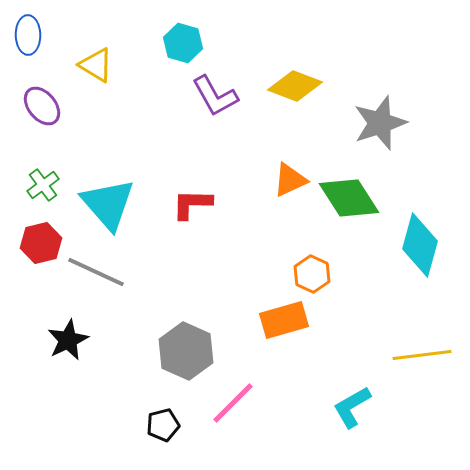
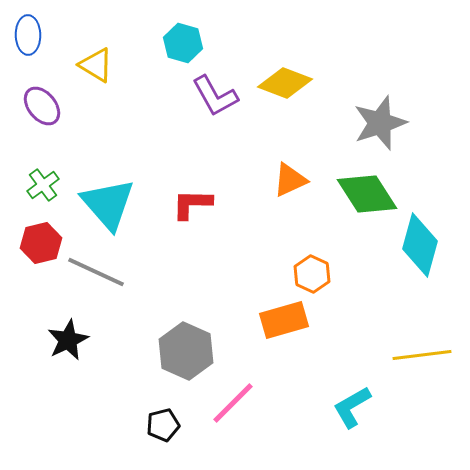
yellow diamond: moved 10 px left, 3 px up
green diamond: moved 18 px right, 4 px up
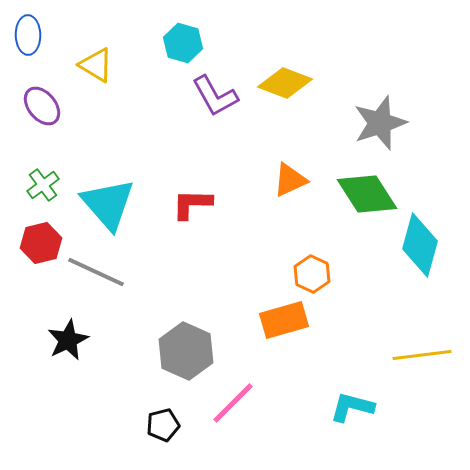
cyan L-shape: rotated 45 degrees clockwise
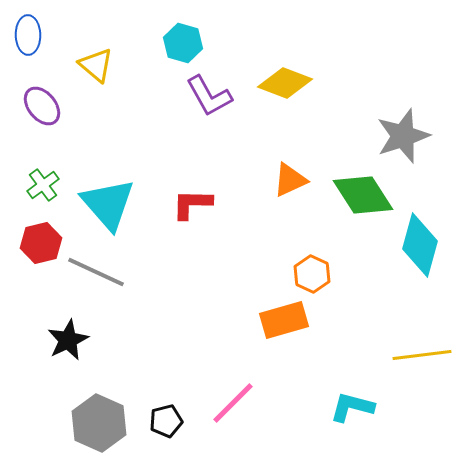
yellow triangle: rotated 9 degrees clockwise
purple L-shape: moved 6 px left
gray star: moved 23 px right, 13 px down
green diamond: moved 4 px left, 1 px down
gray hexagon: moved 87 px left, 72 px down
black pentagon: moved 3 px right, 4 px up
